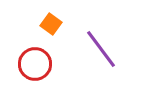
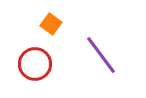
purple line: moved 6 px down
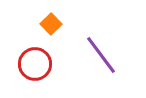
orange square: rotated 10 degrees clockwise
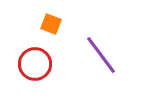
orange square: rotated 25 degrees counterclockwise
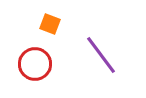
orange square: moved 1 px left
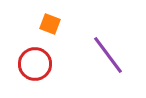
purple line: moved 7 px right
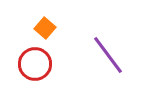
orange square: moved 5 px left, 4 px down; rotated 20 degrees clockwise
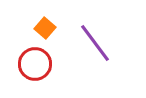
purple line: moved 13 px left, 12 px up
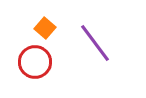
red circle: moved 2 px up
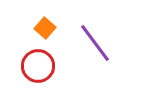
red circle: moved 3 px right, 4 px down
